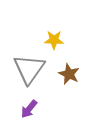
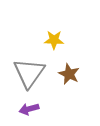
gray triangle: moved 4 px down
purple arrow: rotated 36 degrees clockwise
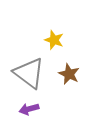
yellow star: rotated 18 degrees clockwise
gray triangle: rotated 28 degrees counterclockwise
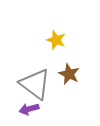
yellow star: moved 2 px right
gray triangle: moved 6 px right, 11 px down
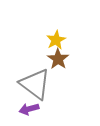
yellow star: rotated 24 degrees clockwise
brown star: moved 11 px left, 15 px up; rotated 10 degrees clockwise
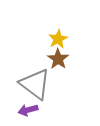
yellow star: moved 2 px right, 1 px up
purple arrow: moved 1 px left, 1 px down
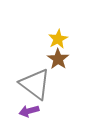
purple arrow: moved 1 px right, 1 px down
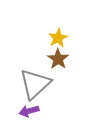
yellow star: moved 1 px up
gray triangle: rotated 40 degrees clockwise
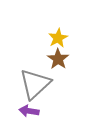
purple arrow: rotated 24 degrees clockwise
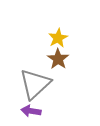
purple arrow: moved 2 px right
